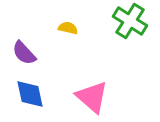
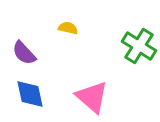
green cross: moved 9 px right, 25 px down
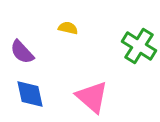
purple semicircle: moved 2 px left, 1 px up
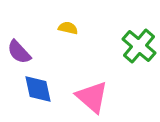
green cross: rotated 8 degrees clockwise
purple semicircle: moved 3 px left
blue diamond: moved 8 px right, 5 px up
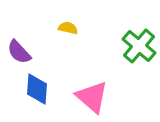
blue diamond: moved 1 px left; rotated 16 degrees clockwise
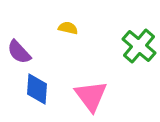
pink triangle: moved 1 px left, 1 px up; rotated 12 degrees clockwise
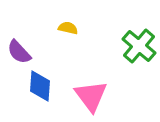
blue diamond: moved 3 px right, 3 px up
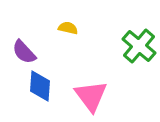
purple semicircle: moved 5 px right
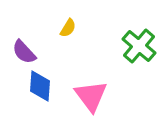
yellow semicircle: rotated 108 degrees clockwise
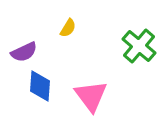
purple semicircle: rotated 72 degrees counterclockwise
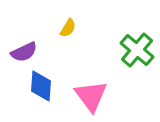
green cross: moved 2 px left, 4 px down
blue diamond: moved 1 px right
